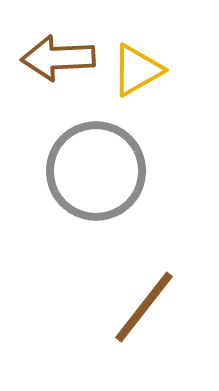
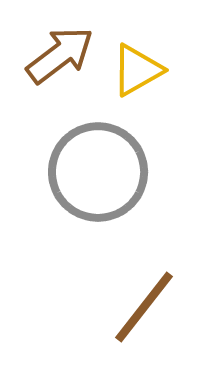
brown arrow: moved 2 px right, 3 px up; rotated 146 degrees clockwise
gray circle: moved 2 px right, 1 px down
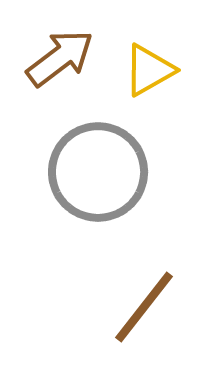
brown arrow: moved 3 px down
yellow triangle: moved 12 px right
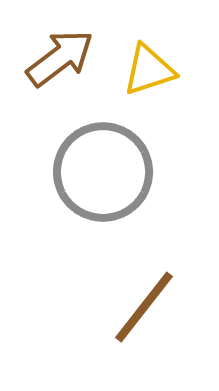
yellow triangle: rotated 12 degrees clockwise
gray circle: moved 5 px right
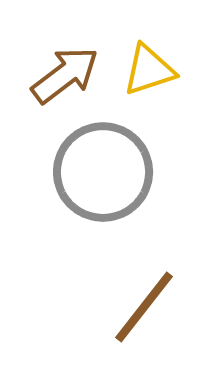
brown arrow: moved 5 px right, 17 px down
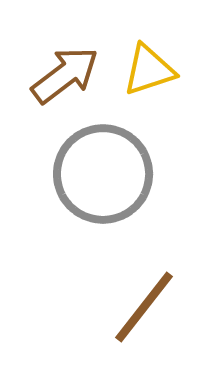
gray circle: moved 2 px down
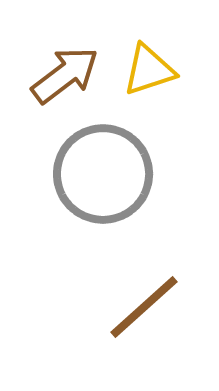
brown line: rotated 10 degrees clockwise
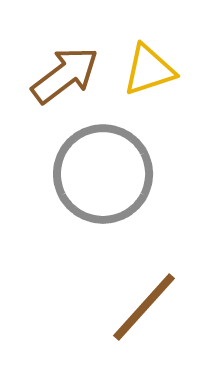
brown line: rotated 6 degrees counterclockwise
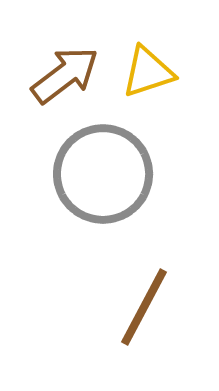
yellow triangle: moved 1 px left, 2 px down
brown line: rotated 14 degrees counterclockwise
